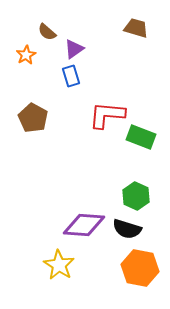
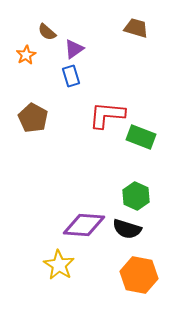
orange hexagon: moved 1 px left, 7 px down
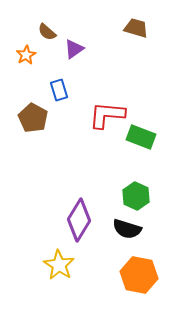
blue rectangle: moved 12 px left, 14 px down
purple diamond: moved 5 px left, 5 px up; rotated 63 degrees counterclockwise
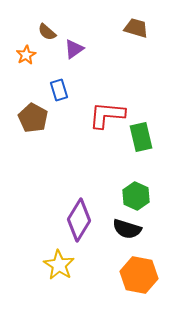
green rectangle: rotated 56 degrees clockwise
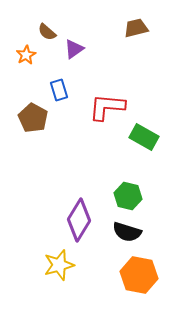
brown trapezoid: rotated 30 degrees counterclockwise
red L-shape: moved 8 px up
green rectangle: moved 3 px right; rotated 48 degrees counterclockwise
green hexagon: moved 8 px left; rotated 12 degrees counterclockwise
black semicircle: moved 3 px down
yellow star: rotated 24 degrees clockwise
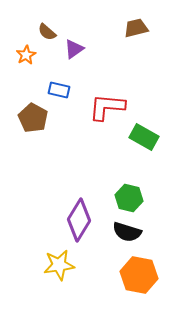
blue rectangle: rotated 60 degrees counterclockwise
green hexagon: moved 1 px right, 2 px down
yellow star: rotated 8 degrees clockwise
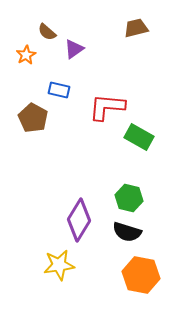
green rectangle: moved 5 px left
orange hexagon: moved 2 px right
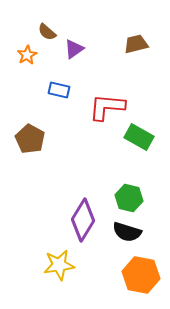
brown trapezoid: moved 16 px down
orange star: moved 1 px right
brown pentagon: moved 3 px left, 21 px down
purple diamond: moved 4 px right
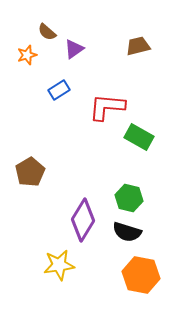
brown trapezoid: moved 2 px right, 2 px down
orange star: rotated 12 degrees clockwise
blue rectangle: rotated 45 degrees counterclockwise
brown pentagon: moved 33 px down; rotated 12 degrees clockwise
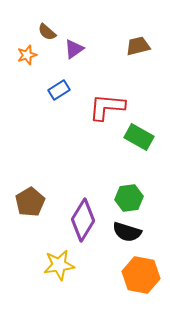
brown pentagon: moved 30 px down
green hexagon: rotated 20 degrees counterclockwise
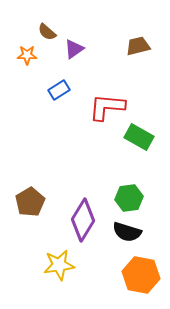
orange star: rotated 18 degrees clockwise
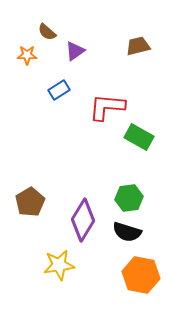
purple triangle: moved 1 px right, 2 px down
